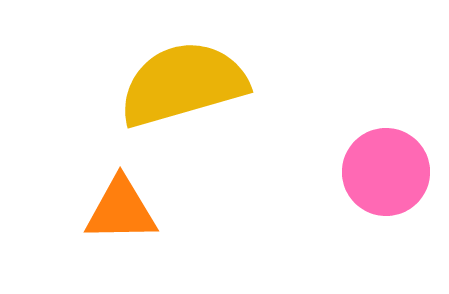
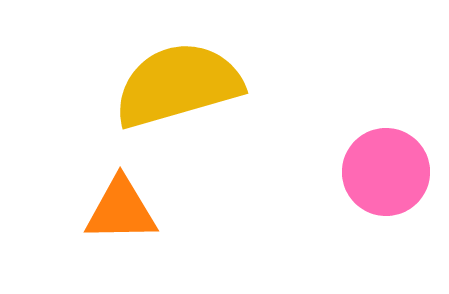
yellow semicircle: moved 5 px left, 1 px down
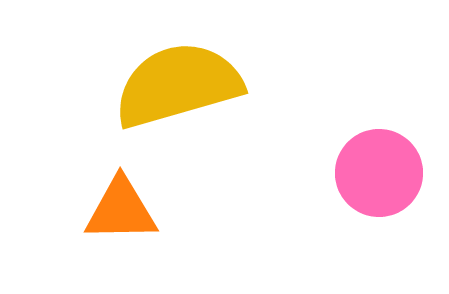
pink circle: moved 7 px left, 1 px down
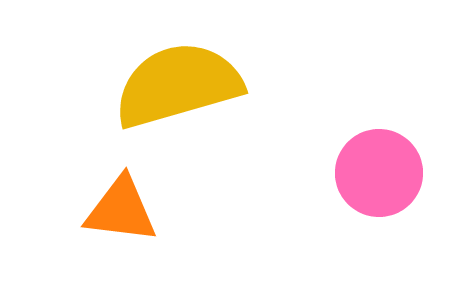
orange triangle: rotated 8 degrees clockwise
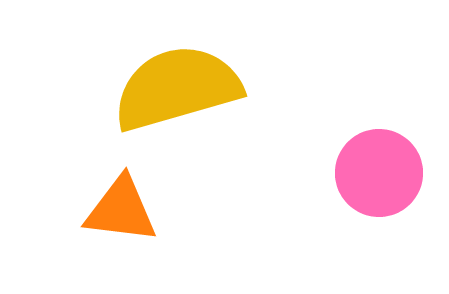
yellow semicircle: moved 1 px left, 3 px down
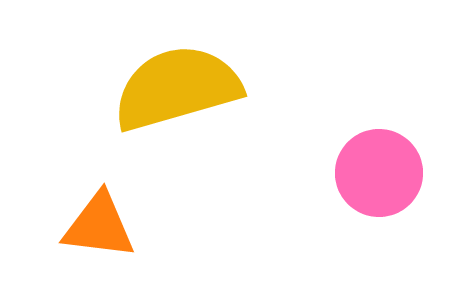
orange triangle: moved 22 px left, 16 px down
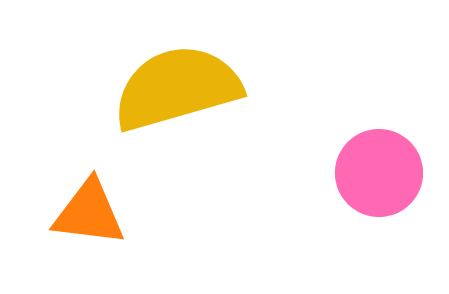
orange triangle: moved 10 px left, 13 px up
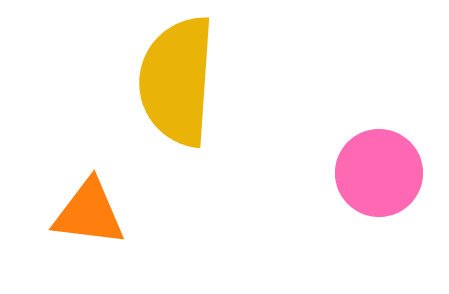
yellow semicircle: moved 7 px up; rotated 70 degrees counterclockwise
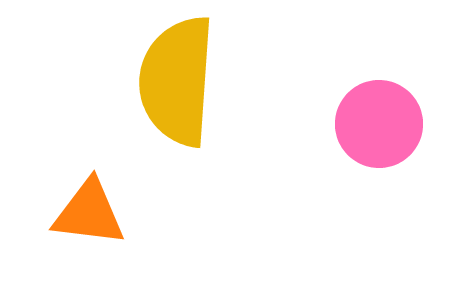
pink circle: moved 49 px up
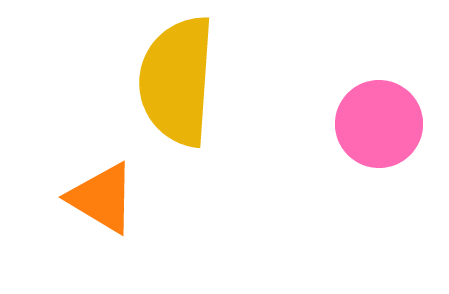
orange triangle: moved 13 px right, 15 px up; rotated 24 degrees clockwise
